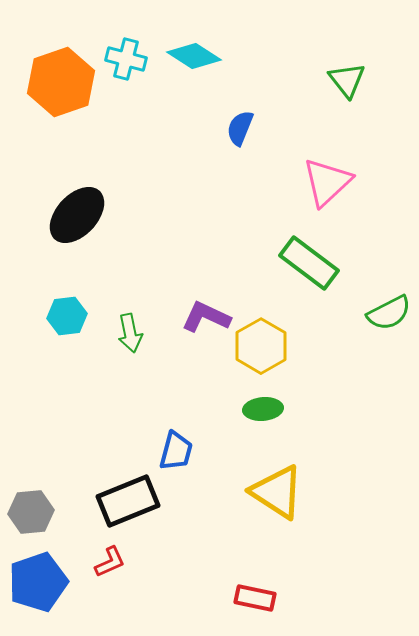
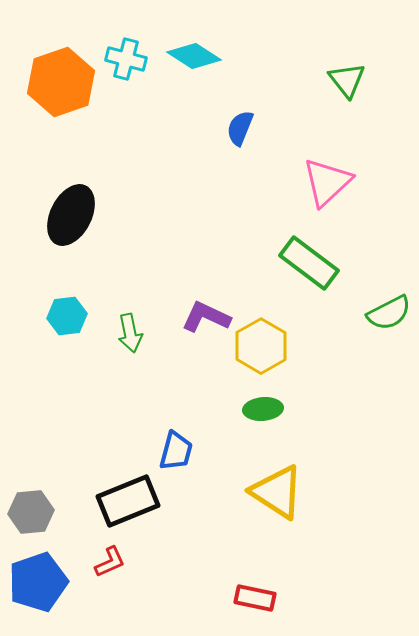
black ellipse: moved 6 px left; rotated 16 degrees counterclockwise
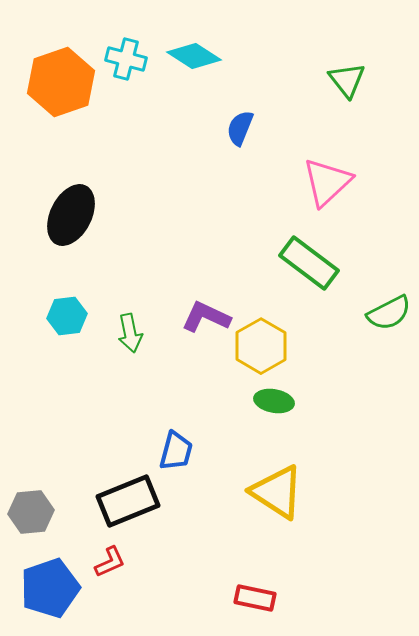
green ellipse: moved 11 px right, 8 px up; rotated 15 degrees clockwise
blue pentagon: moved 12 px right, 6 px down
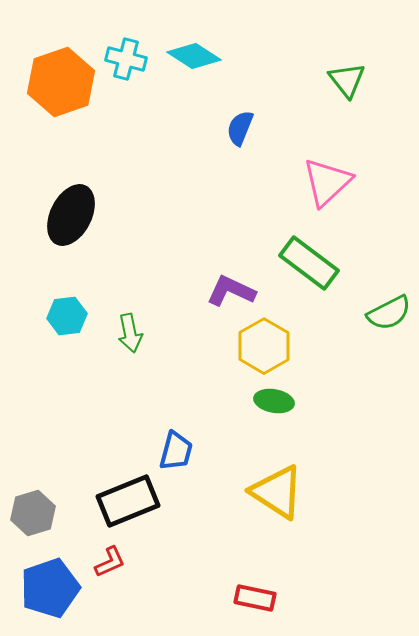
purple L-shape: moved 25 px right, 26 px up
yellow hexagon: moved 3 px right
gray hexagon: moved 2 px right, 1 px down; rotated 12 degrees counterclockwise
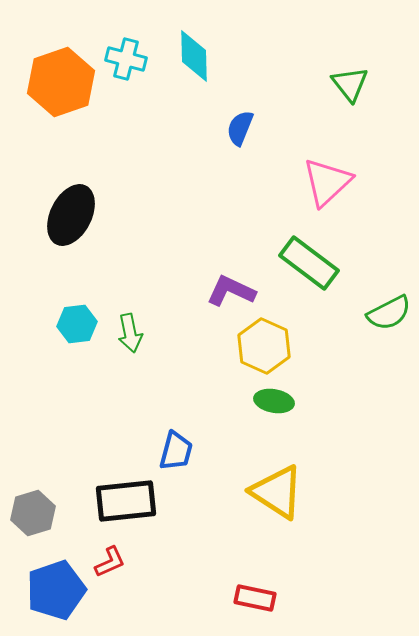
cyan diamond: rotated 56 degrees clockwise
green triangle: moved 3 px right, 4 px down
cyan hexagon: moved 10 px right, 8 px down
yellow hexagon: rotated 6 degrees counterclockwise
black rectangle: moved 2 px left; rotated 16 degrees clockwise
blue pentagon: moved 6 px right, 2 px down
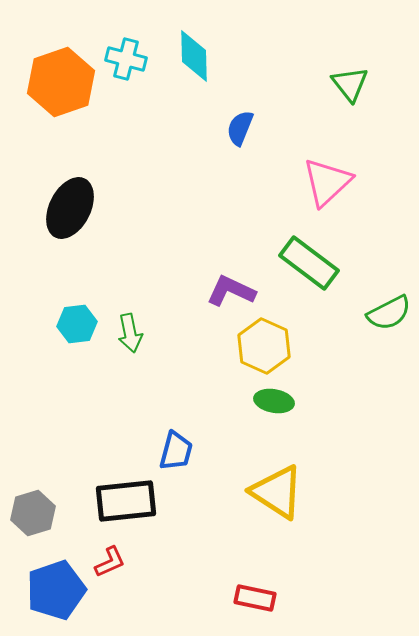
black ellipse: moved 1 px left, 7 px up
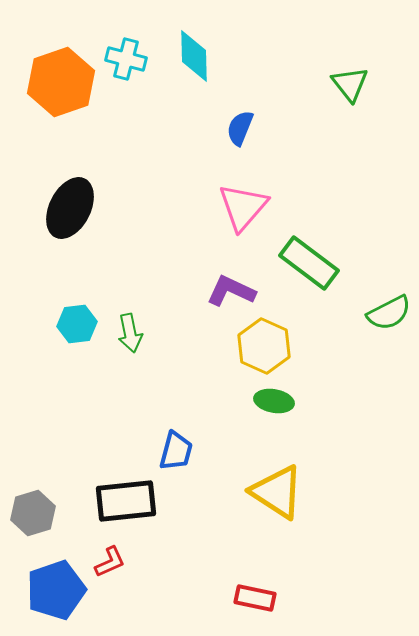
pink triangle: moved 84 px left, 25 px down; rotated 6 degrees counterclockwise
